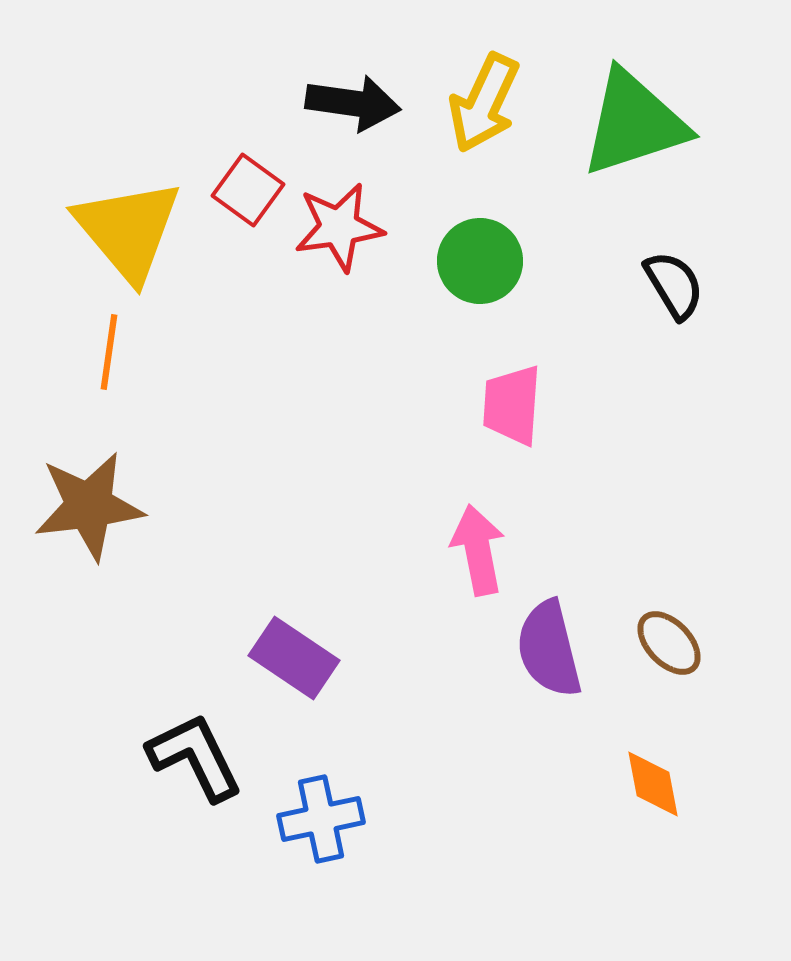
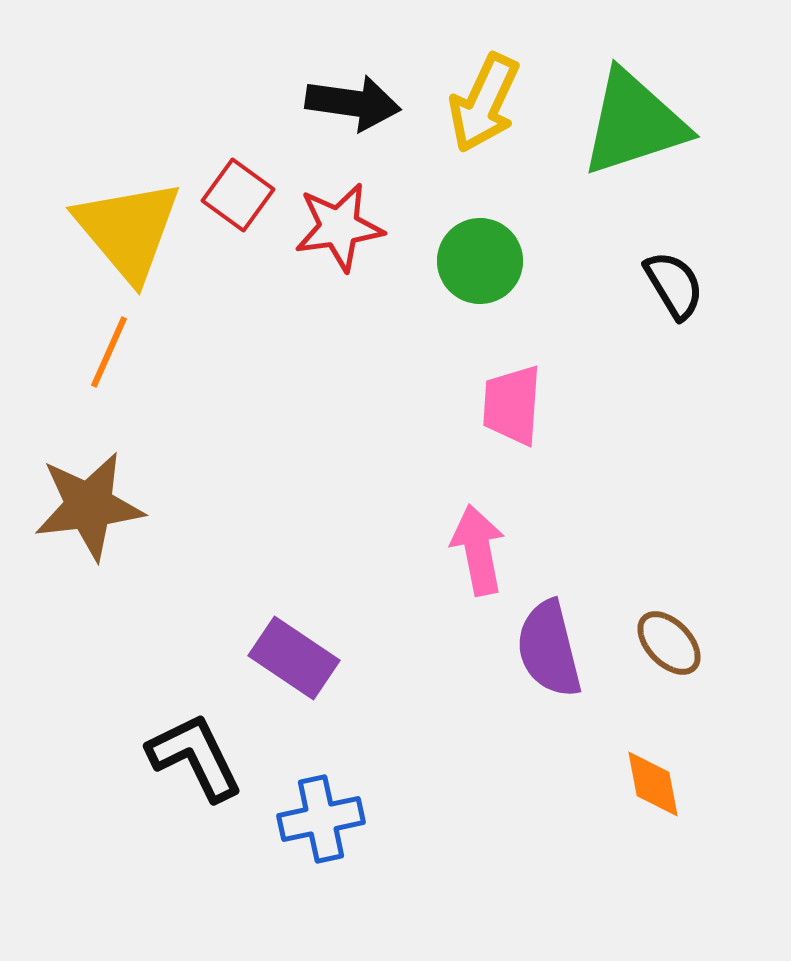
red square: moved 10 px left, 5 px down
orange line: rotated 16 degrees clockwise
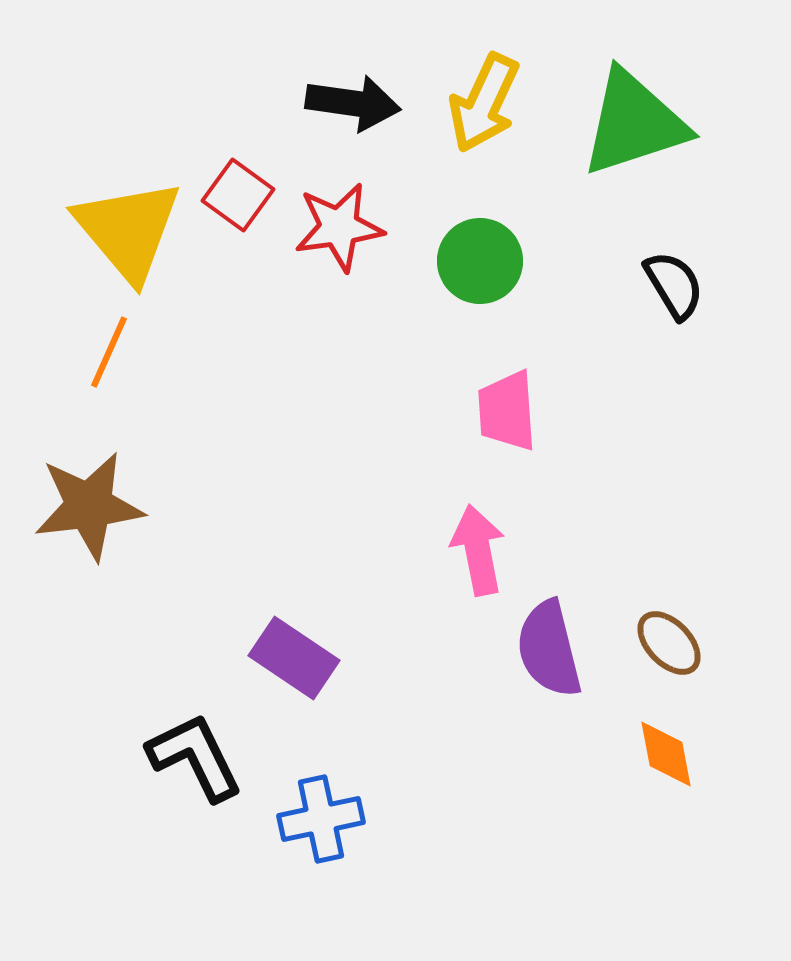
pink trapezoid: moved 5 px left, 6 px down; rotated 8 degrees counterclockwise
orange diamond: moved 13 px right, 30 px up
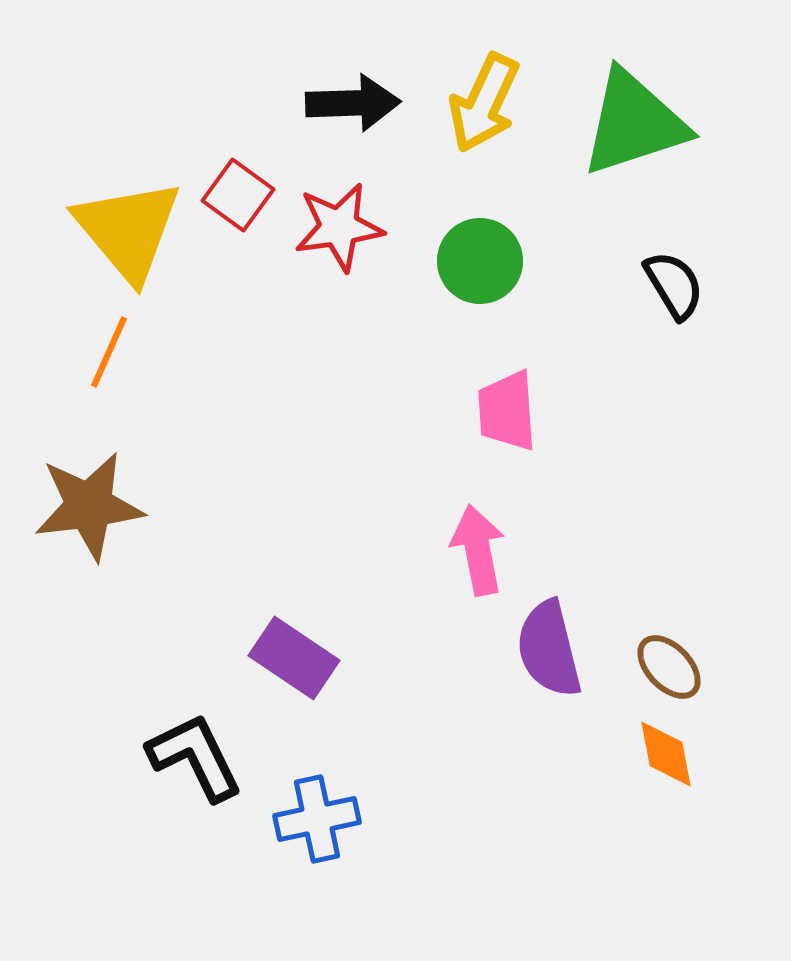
black arrow: rotated 10 degrees counterclockwise
brown ellipse: moved 24 px down
blue cross: moved 4 px left
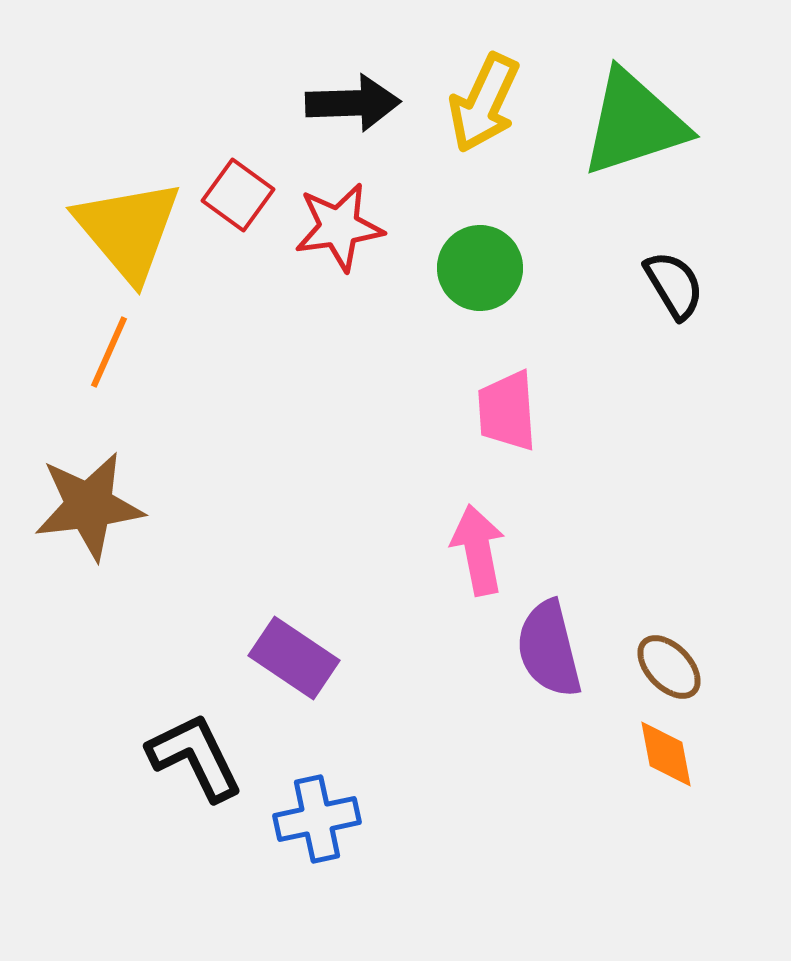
green circle: moved 7 px down
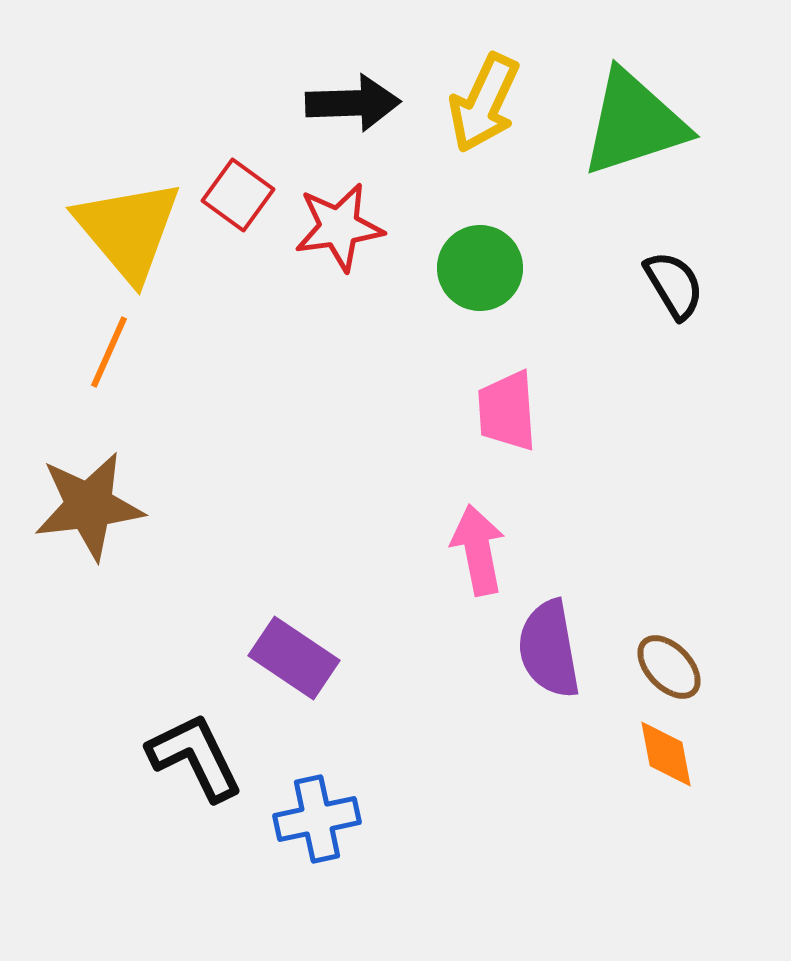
purple semicircle: rotated 4 degrees clockwise
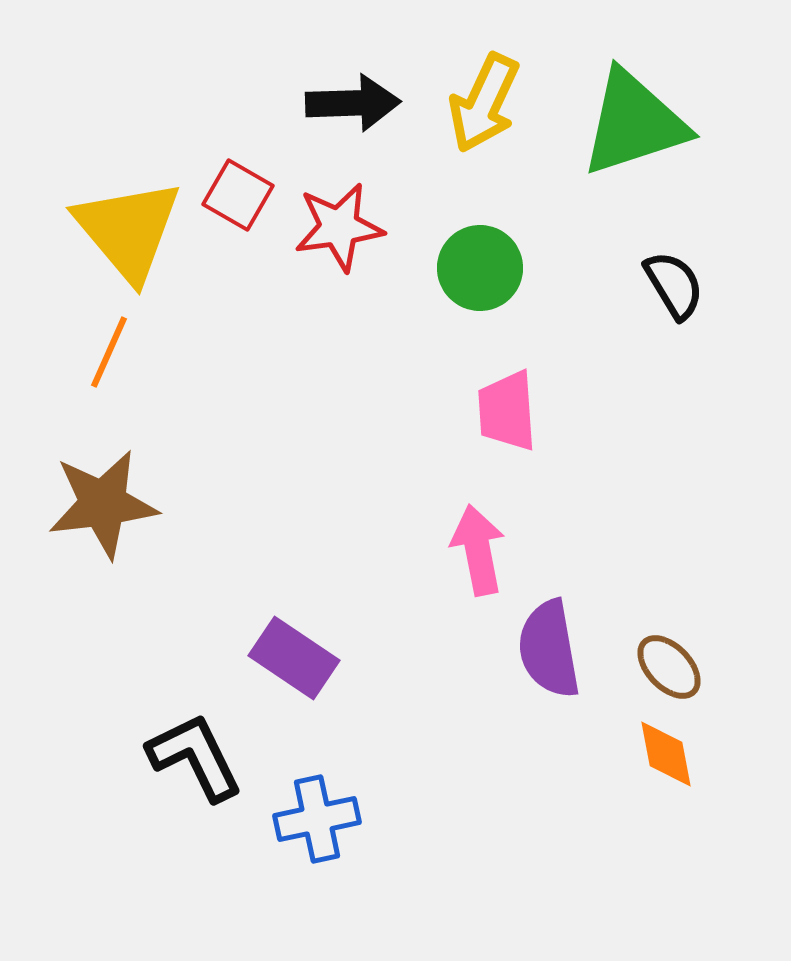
red square: rotated 6 degrees counterclockwise
brown star: moved 14 px right, 2 px up
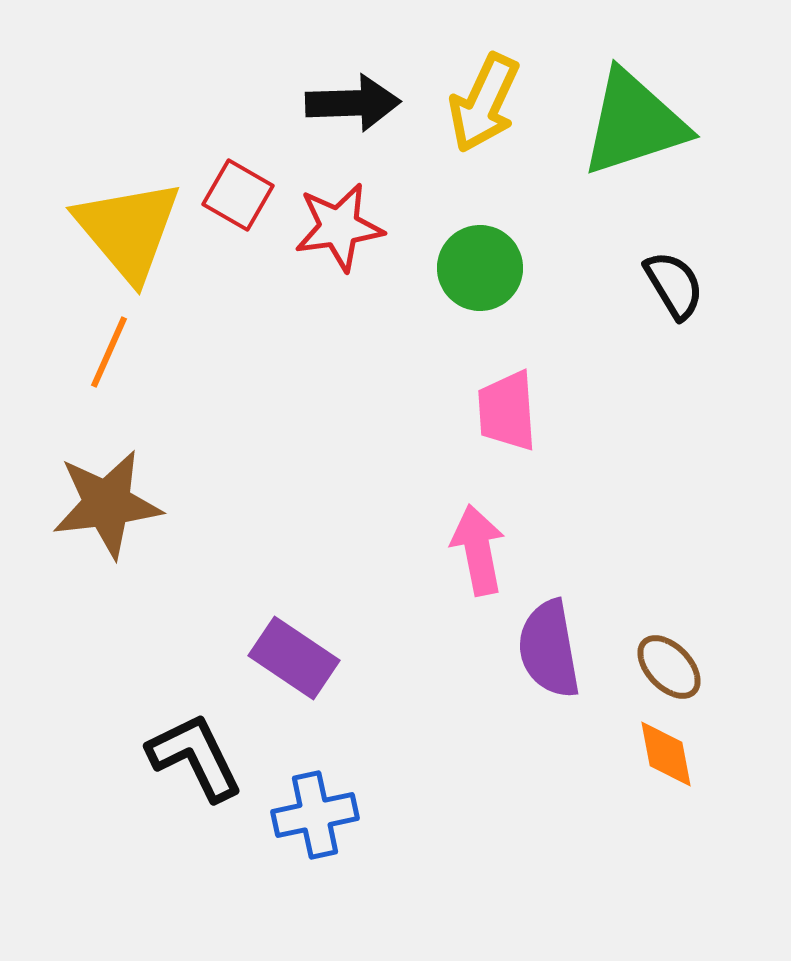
brown star: moved 4 px right
blue cross: moved 2 px left, 4 px up
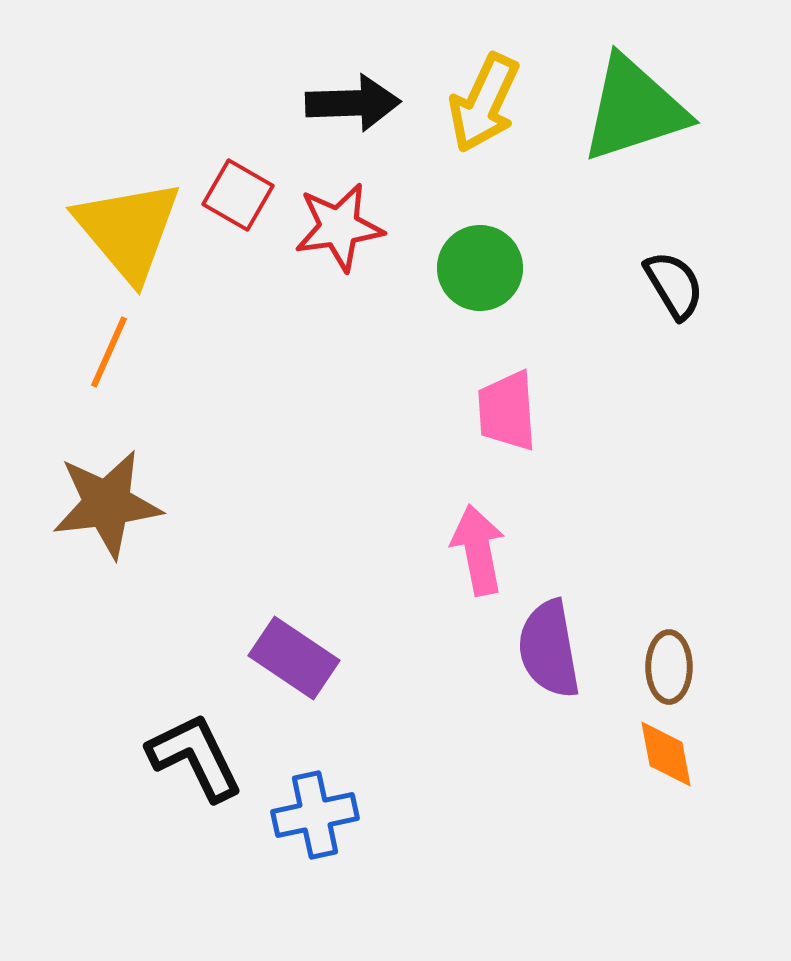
green triangle: moved 14 px up
brown ellipse: rotated 44 degrees clockwise
